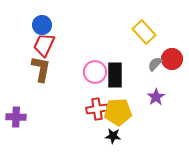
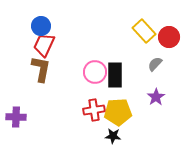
blue circle: moved 1 px left, 1 px down
yellow rectangle: moved 1 px up
red circle: moved 3 px left, 22 px up
red cross: moved 3 px left, 1 px down
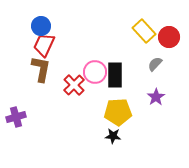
red cross: moved 20 px left, 25 px up; rotated 35 degrees counterclockwise
purple cross: rotated 18 degrees counterclockwise
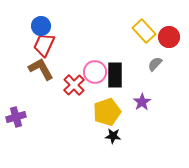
brown L-shape: rotated 40 degrees counterclockwise
purple star: moved 14 px left, 5 px down
yellow pentagon: moved 11 px left; rotated 16 degrees counterclockwise
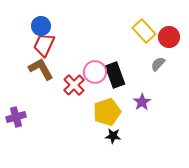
gray semicircle: moved 3 px right
black rectangle: rotated 20 degrees counterclockwise
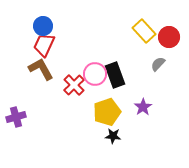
blue circle: moved 2 px right
pink circle: moved 2 px down
purple star: moved 1 px right, 5 px down
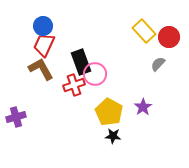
black rectangle: moved 34 px left, 13 px up
red cross: rotated 25 degrees clockwise
yellow pentagon: moved 2 px right; rotated 24 degrees counterclockwise
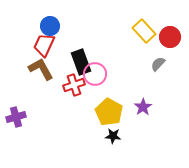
blue circle: moved 7 px right
red circle: moved 1 px right
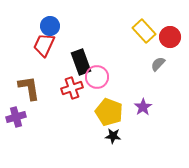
brown L-shape: moved 12 px left, 19 px down; rotated 20 degrees clockwise
pink circle: moved 2 px right, 3 px down
red cross: moved 2 px left, 3 px down
yellow pentagon: rotated 8 degrees counterclockwise
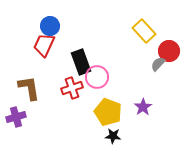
red circle: moved 1 px left, 14 px down
yellow pentagon: moved 1 px left
